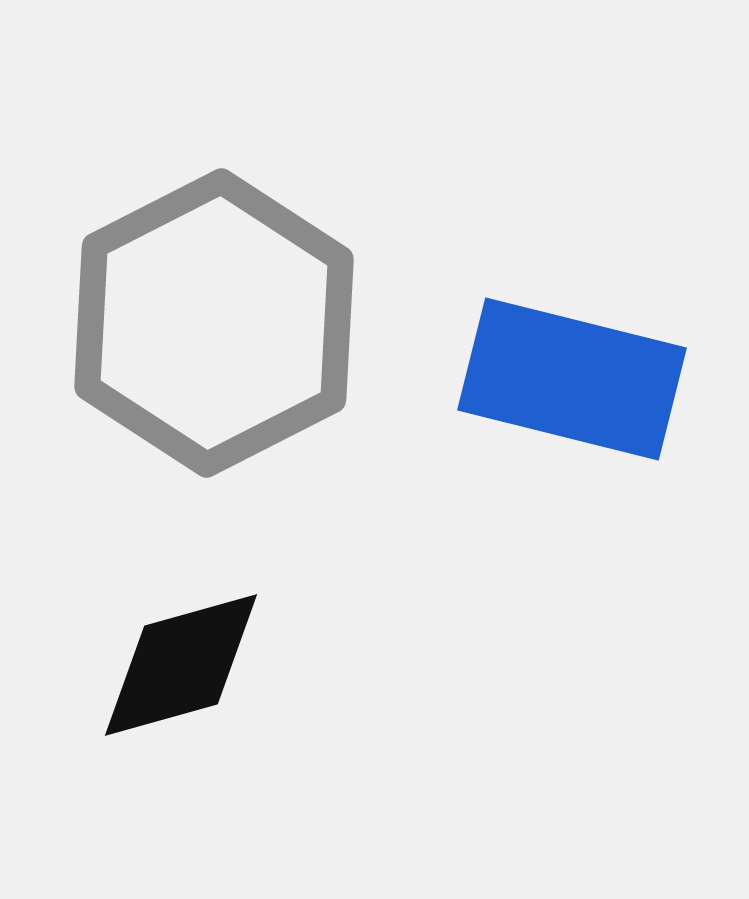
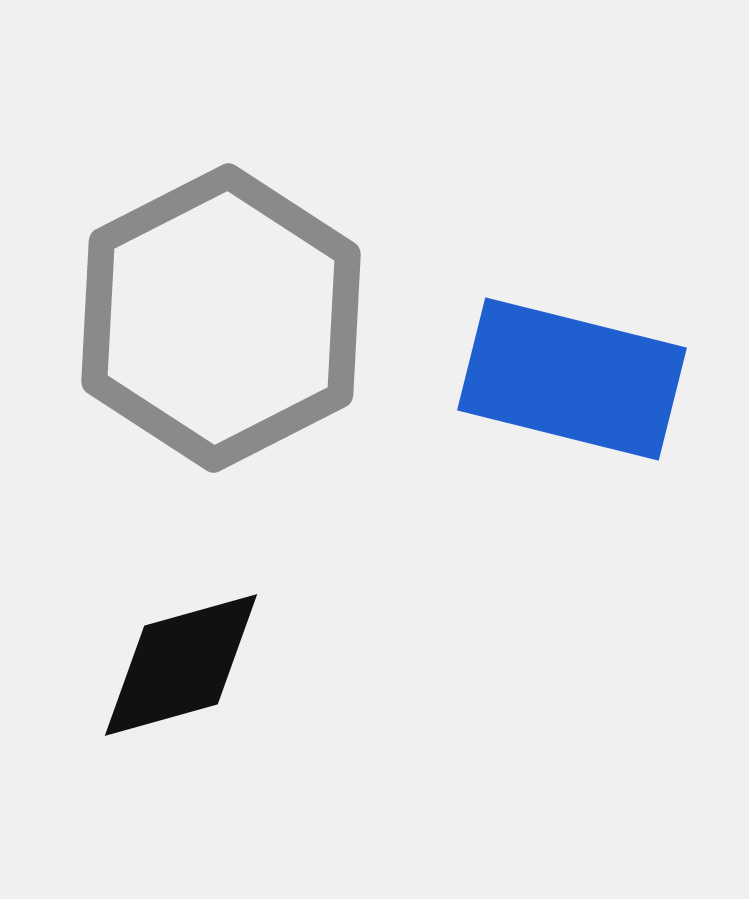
gray hexagon: moved 7 px right, 5 px up
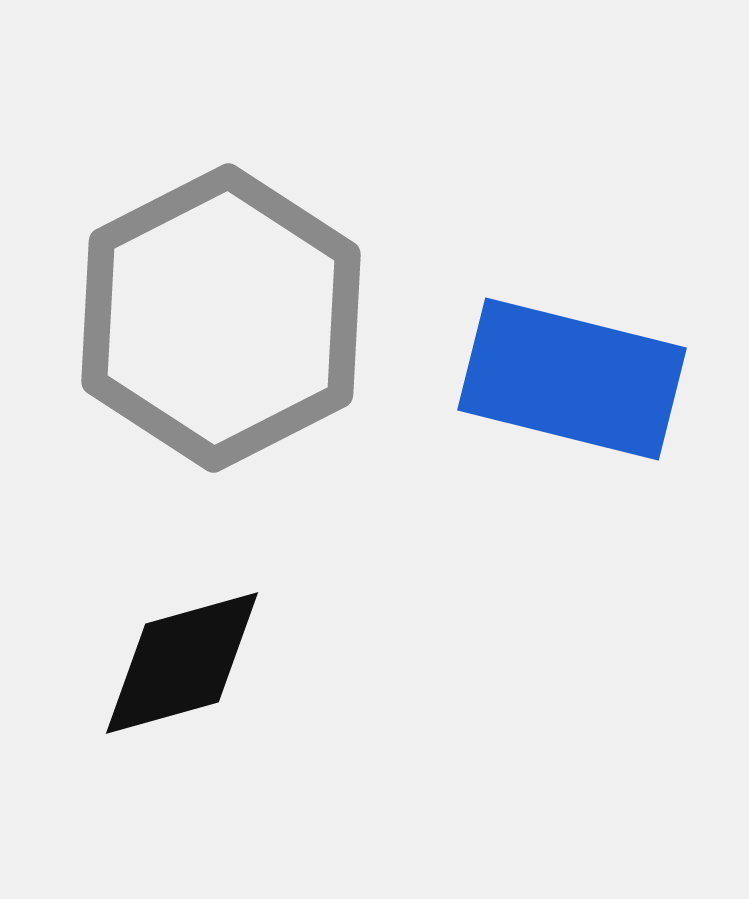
black diamond: moved 1 px right, 2 px up
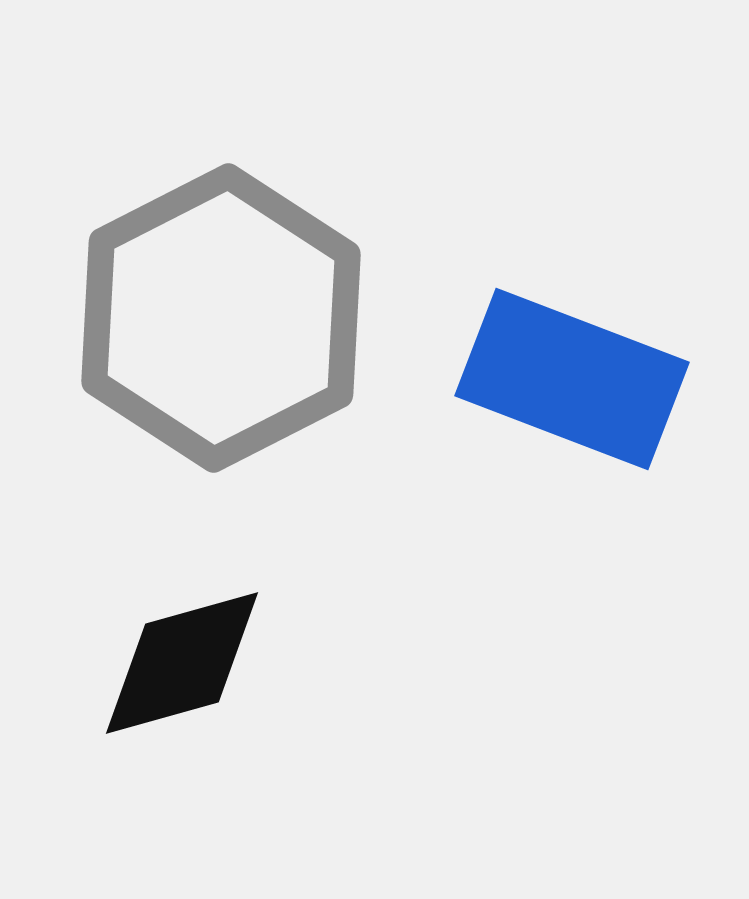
blue rectangle: rotated 7 degrees clockwise
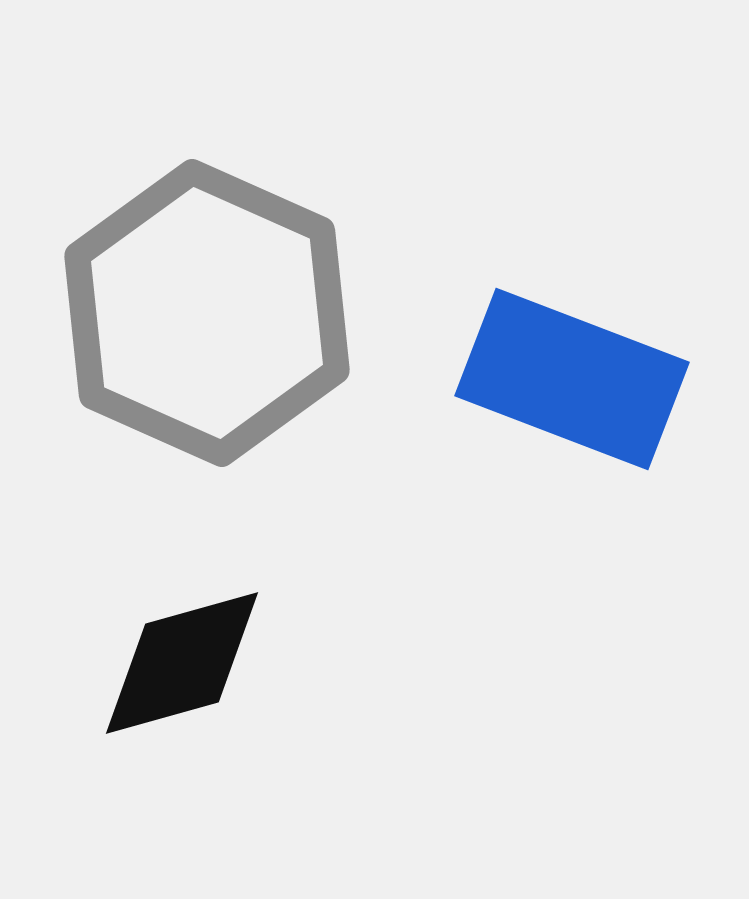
gray hexagon: moved 14 px left, 5 px up; rotated 9 degrees counterclockwise
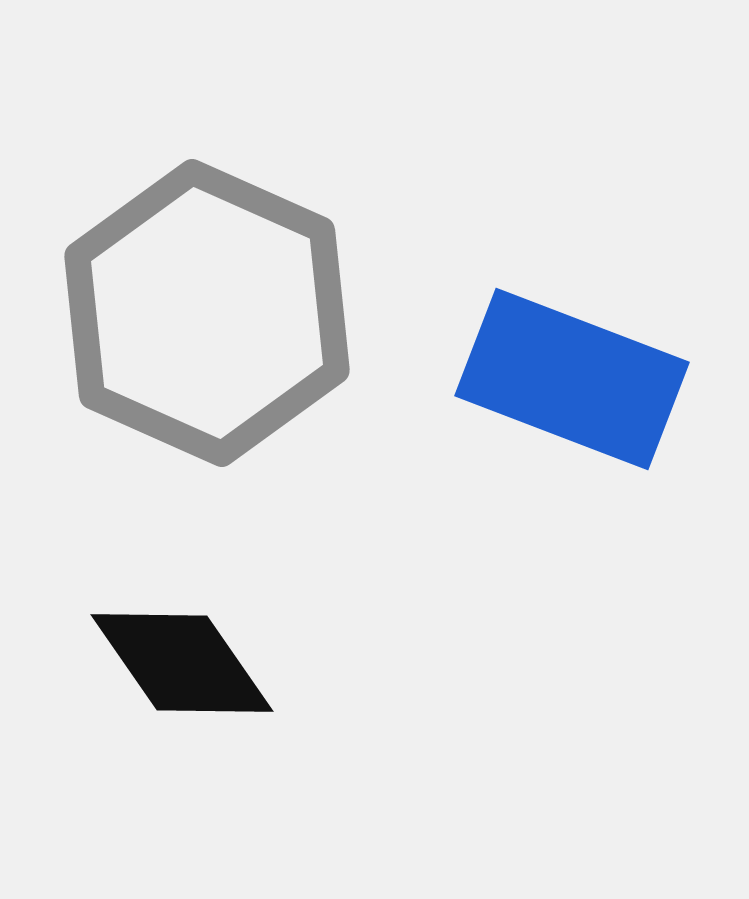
black diamond: rotated 71 degrees clockwise
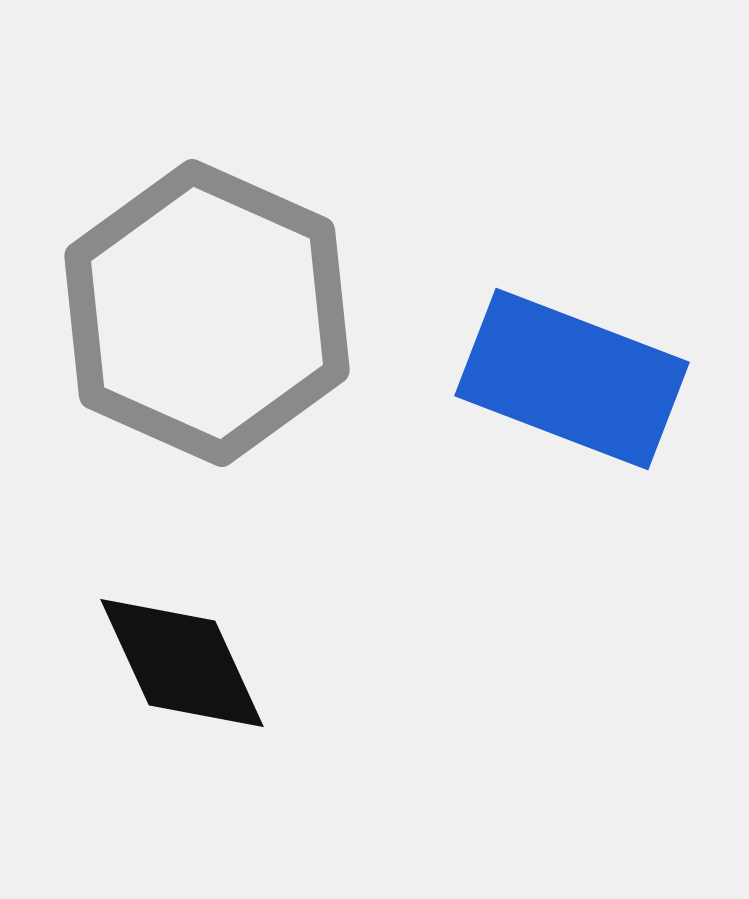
black diamond: rotated 10 degrees clockwise
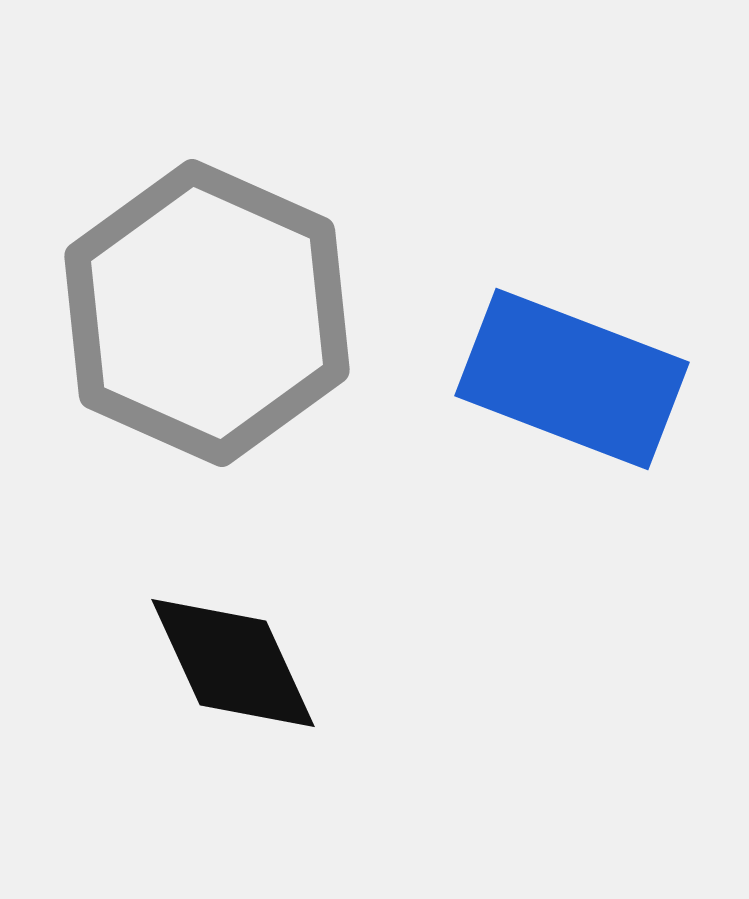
black diamond: moved 51 px right
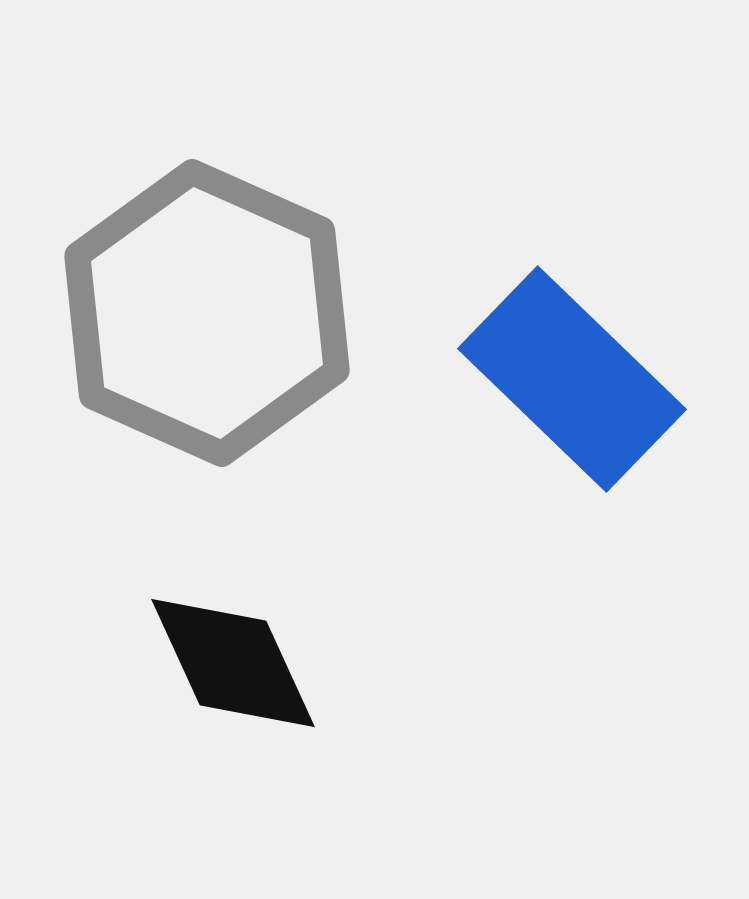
blue rectangle: rotated 23 degrees clockwise
